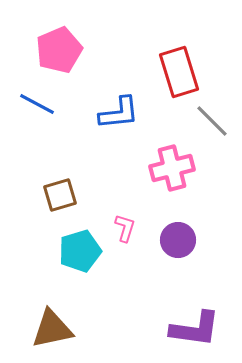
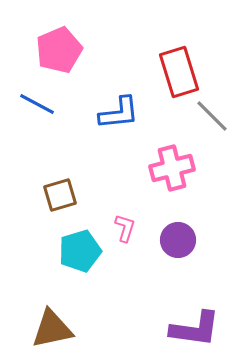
gray line: moved 5 px up
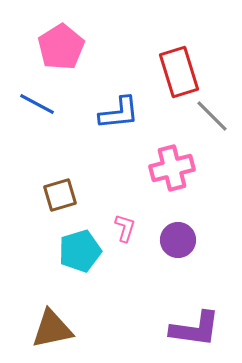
pink pentagon: moved 2 px right, 3 px up; rotated 9 degrees counterclockwise
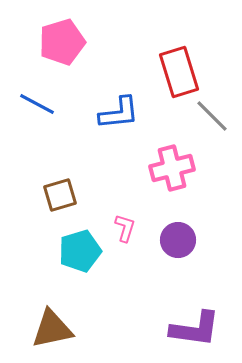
pink pentagon: moved 1 px right, 5 px up; rotated 15 degrees clockwise
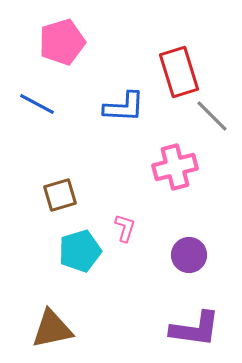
blue L-shape: moved 5 px right, 6 px up; rotated 9 degrees clockwise
pink cross: moved 3 px right, 1 px up
purple circle: moved 11 px right, 15 px down
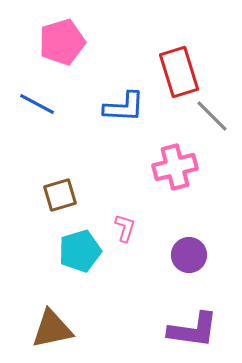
purple L-shape: moved 2 px left, 1 px down
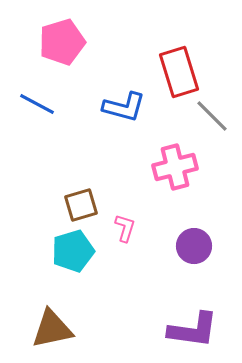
blue L-shape: rotated 12 degrees clockwise
brown square: moved 21 px right, 10 px down
cyan pentagon: moved 7 px left
purple circle: moved 5 px right, 9 px up
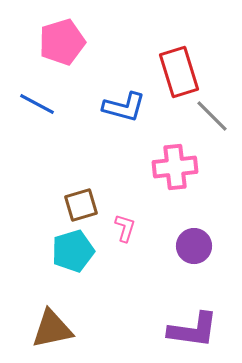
pink cross: rotated 9 degrees clockwise
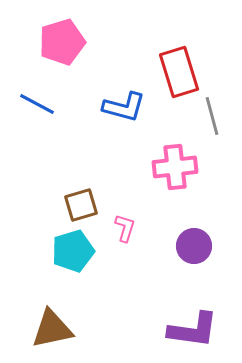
gray line: rotated 30 degrees clockwise
